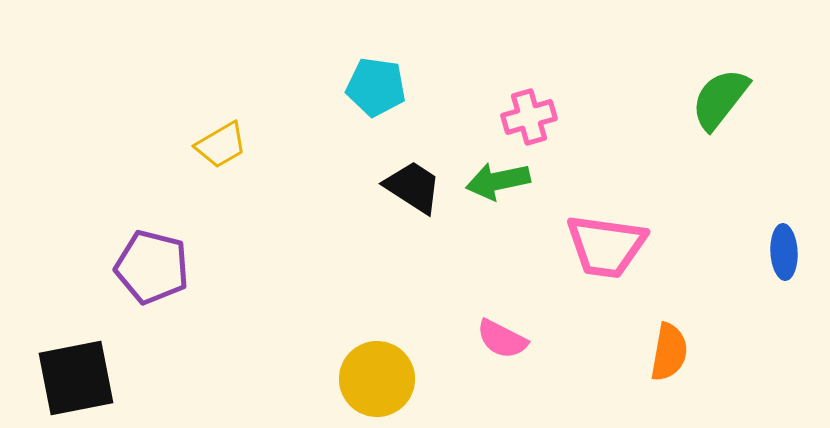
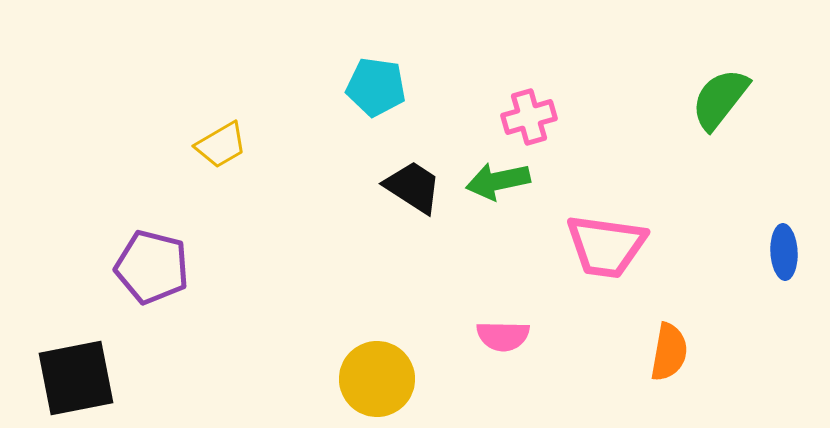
pink semicircle: moved 1 px right, 3 px up; rotated 26 degrees counterclockwise
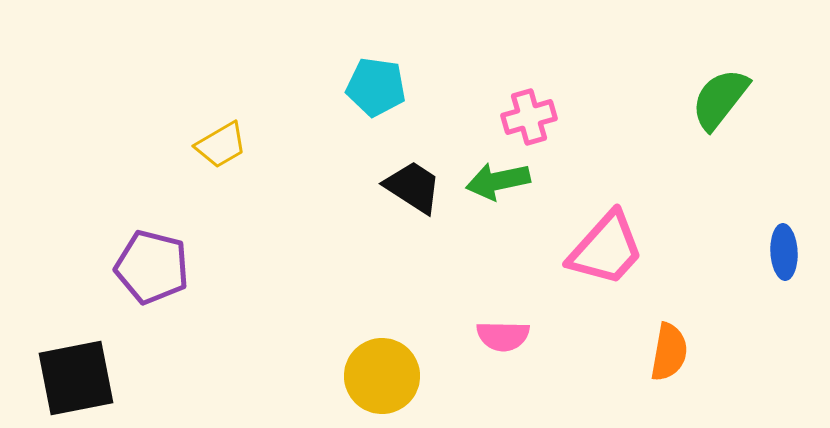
pink trapezoid: moved 3 px down; rotated 56 degrees counterclockwise
yellow circle: moved 5 px right, 3 px up
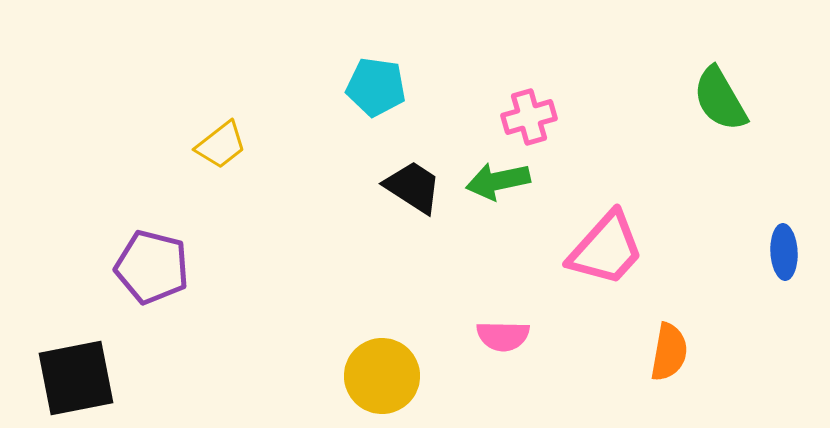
green semicircle: rotated 68 degrees counterclockwise
yellow trapezoid: rotated 8 degrees counterclockwise
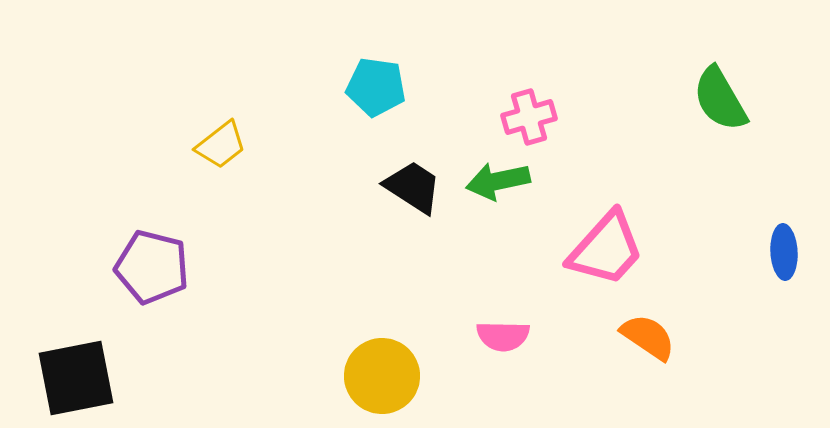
orange semicircle: moved 21 px left, 15 px up; rotated 66 degrees counterclockwise
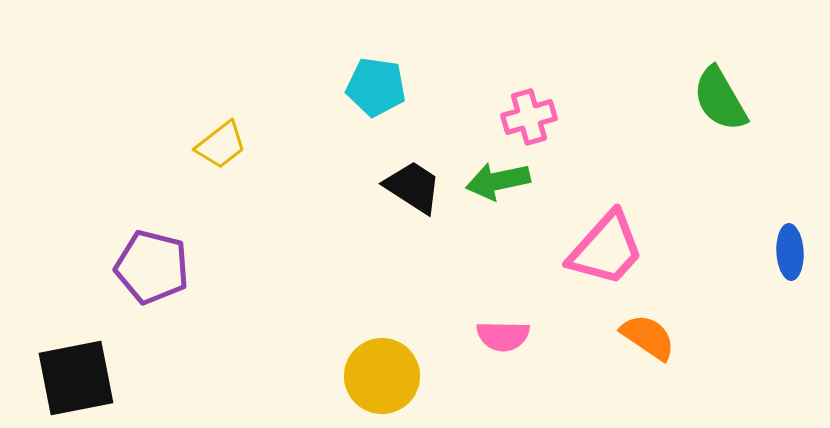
blue ellipse: moved 6 px right
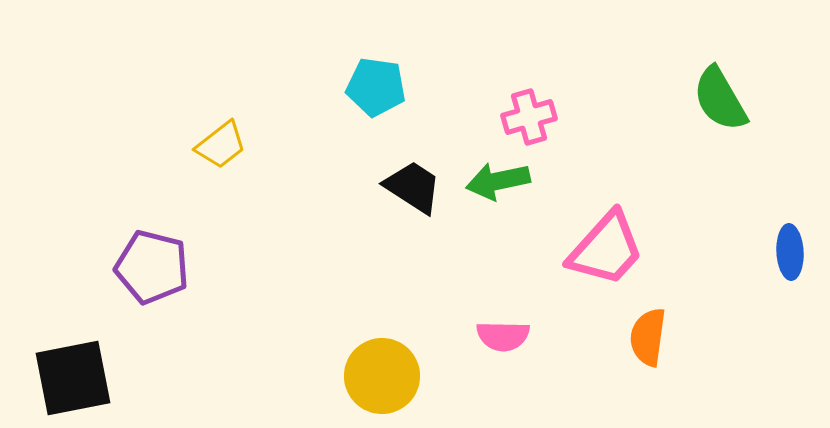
orange semicircle: rotated 116 degrees counterclockwise
black square: moved 3 px left
